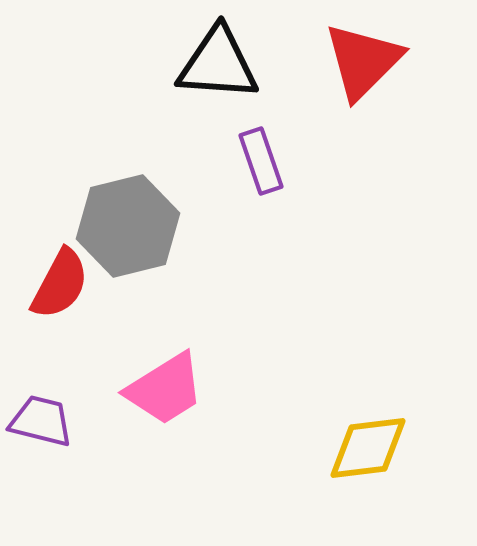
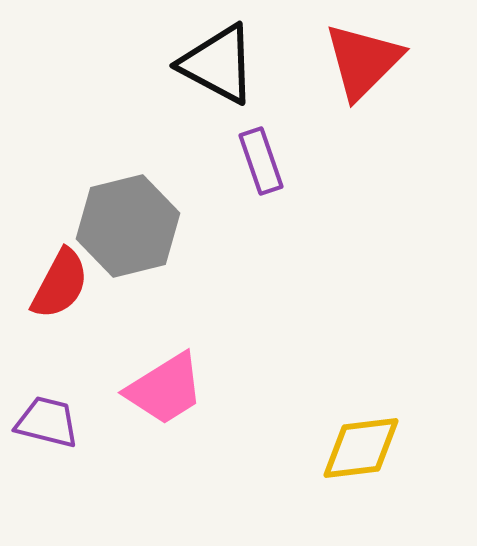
black triangle: rotated 24 degrees clockwise
purple trapezoid: moved 6 px right, 1 px down
yellow diamond: moved 7 px left
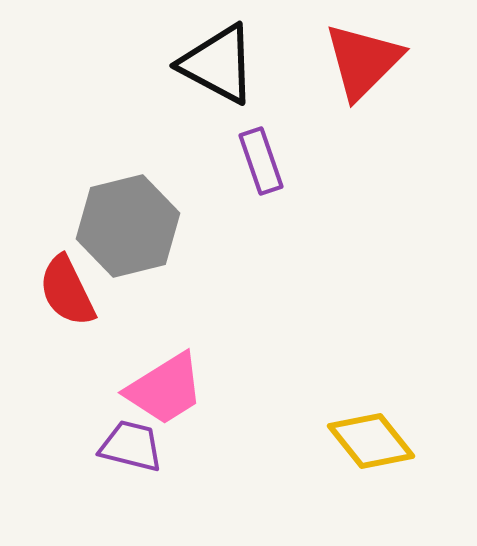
red semicircle: moved 7 px right, 7 px down; rotated 126 degrees clockwise
purple trapezoid: moved 84 px right, 24 px down
yellow diamond: moved 10 px right, 7 px up; rotated 58 degrees clockwise
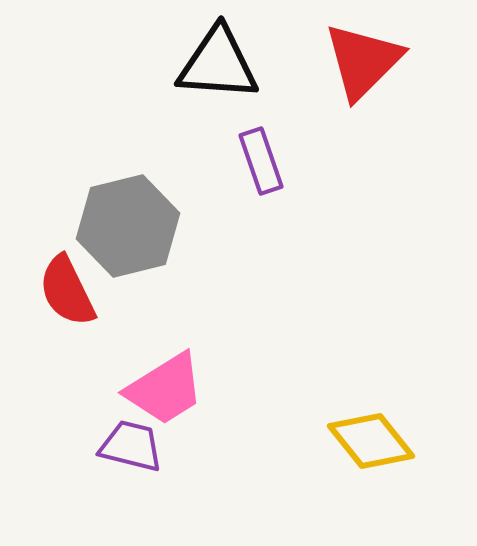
black triangle: rotated 24 degrees counterclockwise
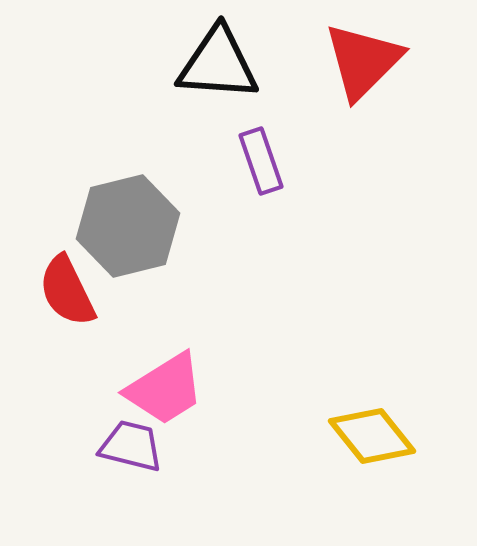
yellow diamond: moved 1 px right, 5 px up
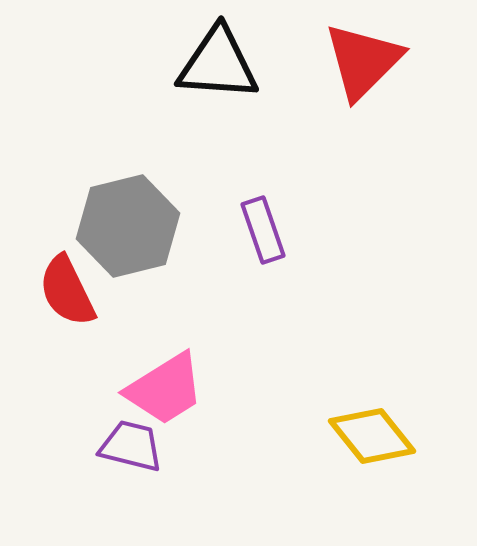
purple rectangle: moved 2 px right, 69 px down
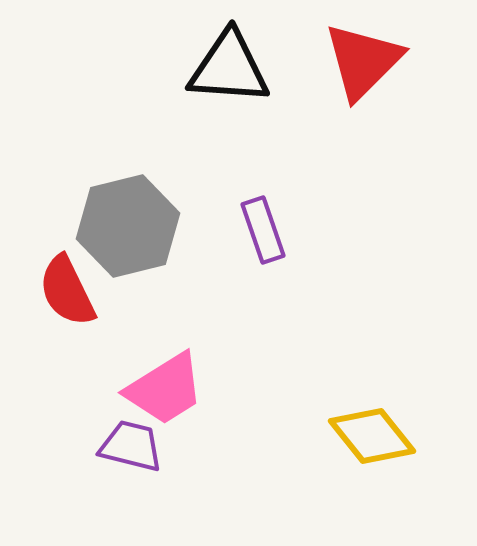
black triangle: moved 11 px right, 4 px down
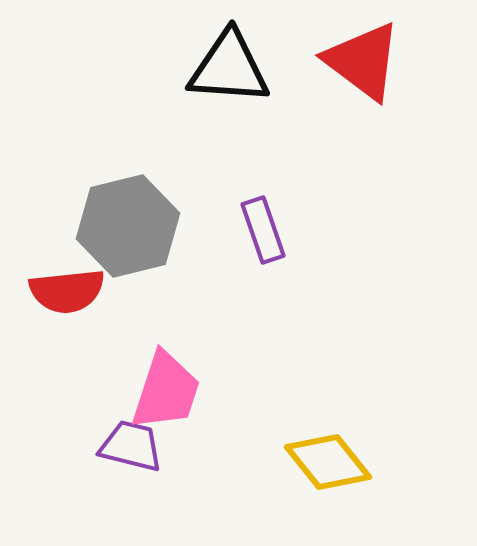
red triangle: rotated 38 degrees counterclockwise
red semicircle: rotated 70 degrees counterclockwise
pink trapezoid: moved 1 px right, 2 px down; rotated 40 degrees counterclockwise
yellow diamond: moved 44 px left, 26 px down
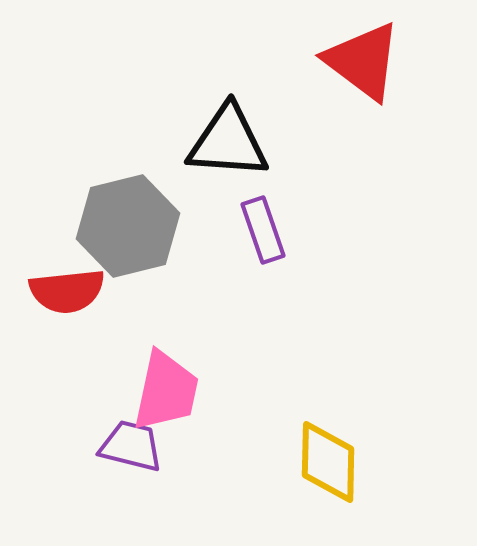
black triangle: moved 1 px left, 74 px down
pink trapezoid: rotated 6 degrees counterclockwise
yellow diamond: rotated 40 degrees clockwise
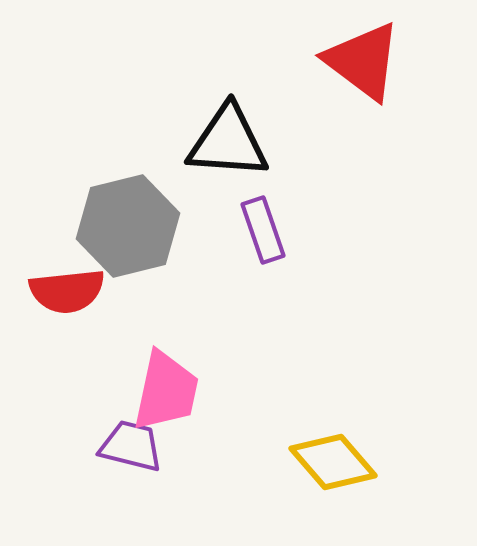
yellow diamond: moved 5 px right; rotated 42 degrees counterclockwise
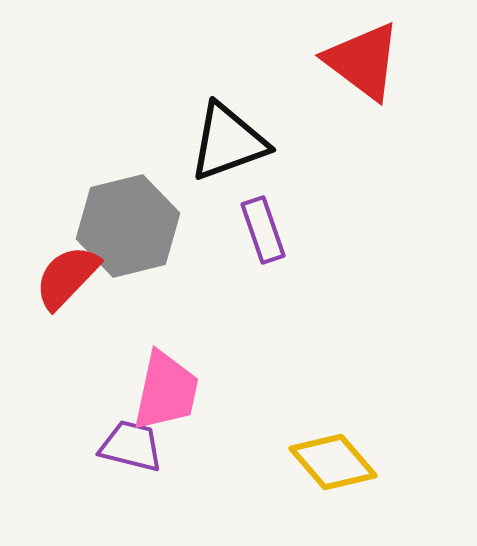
black triangle: rotated 24 degrees counterclockwise
red semicircle: moved 14 px up; rotated 140 degrees clockwise
